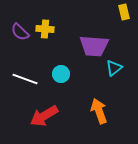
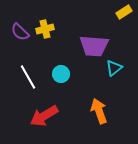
yellow rectangle: rotated 70 degrees clockwise
yellow cross: rotated 18 degrees counterclockwise
white line: moved 3 px right, 2 px up; rotated 40 degrees clockwise
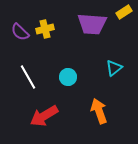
purple trapezoid: moved 2 px left, 22 px up
cyan circle: moved 7 px right, 3 px down
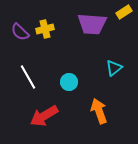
cyan circle: moved 1 px right, 5 px down
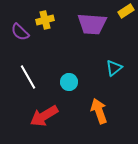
yellow rectangle: moved 2 px right, 1 px up
yellow cross: moved 9 px up
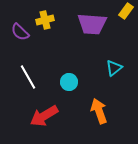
yellow rectangle: rotated 21 degrees counterclockwise
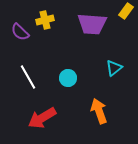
cyan circle: moved 1 px left, 4 px up
red arrow: moved 2 px left, 2 px down
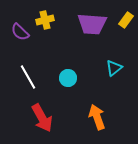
yellow rectangle: moved 9 px down
orange arrow: moved 2 px left, 6 px down
red arrow: rotated 88 degrees counterclockwise
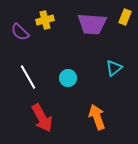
yellow rectangle: moved 1 px left, 3 px up; rotated 14 degrees counterclockwise
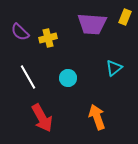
yellow cross: moved 3 px right, 18 px down
